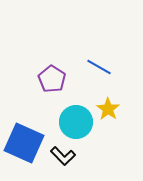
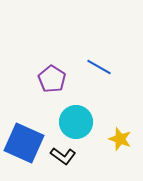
yellow star: moved 12 px right, 30 px down; rotated 15 degrees counterclockwise
black L-shape: rotated 10 degrees counterclockwise
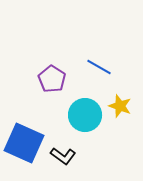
cyan circle: moved 9 px right, 7 px up
yellow star: moved 33 px up
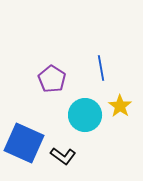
blue line: moved 2 px right, 1 px down; rotated 50 degrees clockwise
yellow star: rotated 15 degrees clockwise
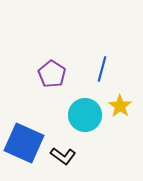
blue line: moved 1 px right, 1 px down; rotated 25 degrees clockwise
purple pentagon: moved 5 px up
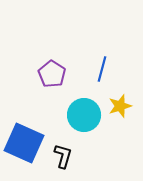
yellow star: rotated 20 degrees clockwise
cyan circle: moved 1 px left
black L-shape: rotated 110 degrees counterclockwise
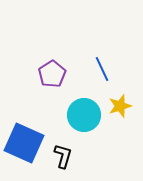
blue line: rotated 40 degrees counterclockwise
purple pentagon: rotated 8 degrees clockwise
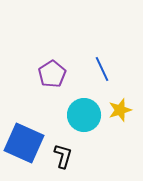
yellow star: moved 4 px down
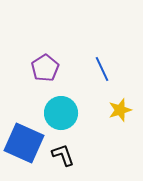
purple pentagon: moved 7 px left, 6 px up
cyan circle: moved 23 px left, 2 px up
black L-shape: moved 1 px up; rotated 35 degrees counterclockwise
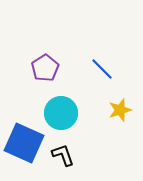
blue line: rotated 20 degrees counterclockwise
